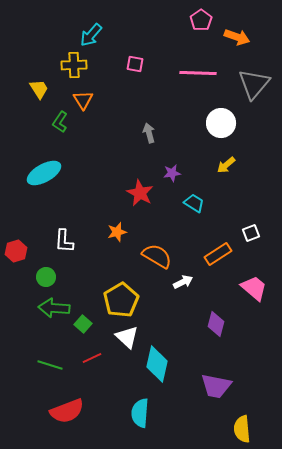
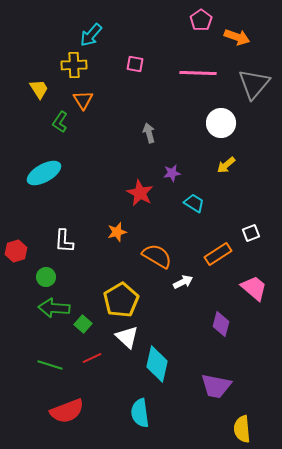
purple diamond: moved 5 px right
cyan semicircle: rotated 12 degrees counterclockwise
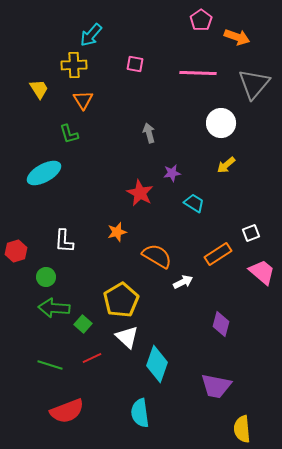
green L-shape: moved 9 px right, 12 px down; rotated 50 degrees counterclockwise
pink trapezoid: moved 8 px right, 16 px up
cyan diamond: rotated 6 degrees clockwise
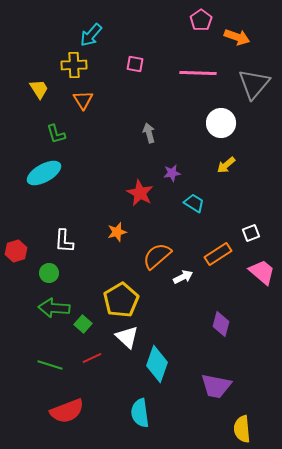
green L-shape: moved 13 px left
orange semicircle: rotated 72 degrees counterclockwise
green circle: moved 3 px right, 4 px up
white arrow: moved 5 px up
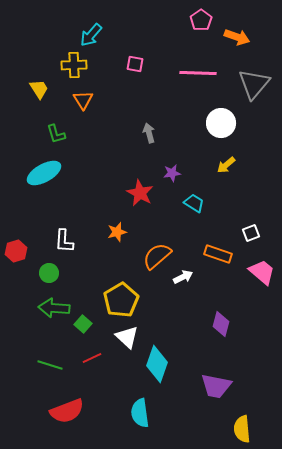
orange rectangle: rotated 52 degrees clockwise
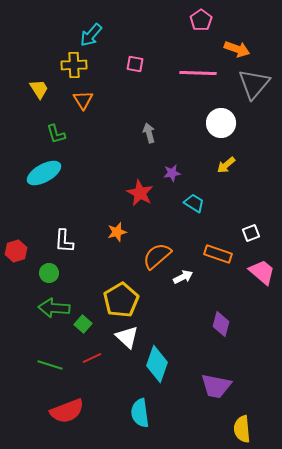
orange arrow: moved 12 px down
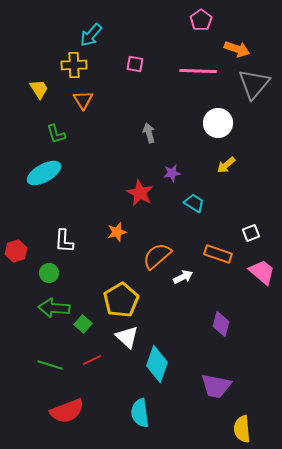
pink line: moved 2 px up
white circle: moved 3 px left
red line: moved 2 px down
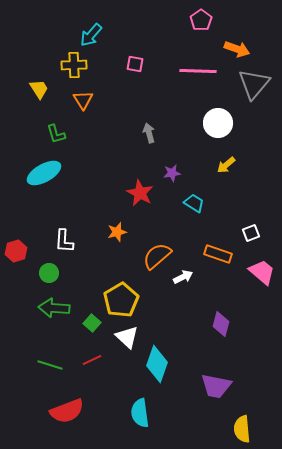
green square: moved 9 px right, 1 px up
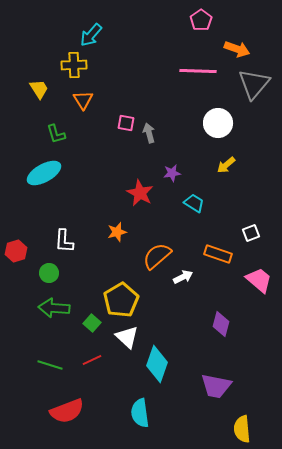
pink square: moved 9 px left, 59 px down
pink trapezoid: moved 3 px left, 8 px down
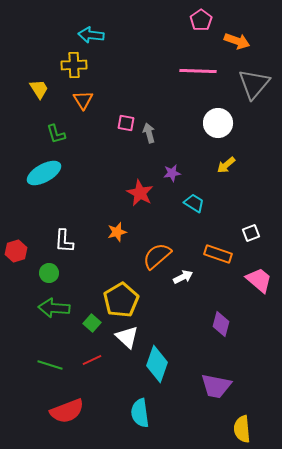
cyan arrow: rotated 55 degrees clockwise
orange arrow: moved 8 px up
